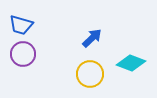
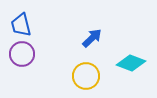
blue trapezoid: rotated 60 degrees clockwise
purple circle: moved 1 px left
yellow circle: moved 4 px left, 2 px down
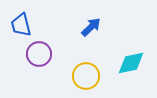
blue arrow: moved 1 px left, 11 px up
purple circle: moved 17 px right
cyan diamond: rotated 32 degrees counterclockwise
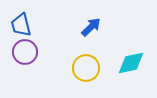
purple circle: moved 14 px left, 2 px up
yellow circle: moved 8 px up
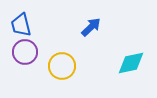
yellow circle: moved 24 px left, 2 px up
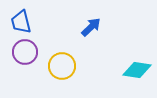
blue trapezoid: moved 3 px up
cyan diamond: moved 6 px right, 7 px down; rotated 20 degrees clockwise
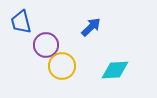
purple circle: moved 21 px right, 7 px up
cyan diamond: moved 22 px left; rotated 12 degrees counterclockwise
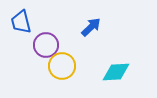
cyan diamond: moved 1 px right, 2 px down
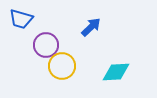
blue trapezoid: moved 3 px up; rotated 60 degrees counterclockwise
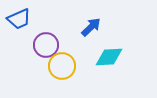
blue trapezoid: moved 2 px left; rotated 40 degrees counterclockwise
cyan diamond: moved 7 px left, 15 px up
